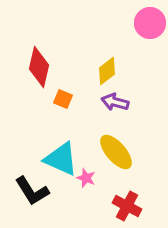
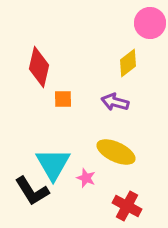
yellow diamond: moved 21 px right, 8 px up
orange square: rotated 24 degrees counterclockwise
yellow ellipse: rotated 24 degrees counterclockwise
cyan triangle: moved 8 px left, 5 px down; rotated 36 degrees clockwise
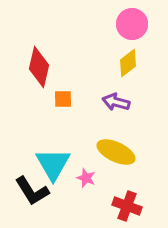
pink circle: moved 18 px left, 1 px down
purple arrow: moved 1 px right
red cross: rotated 8 degrees counterclockwise
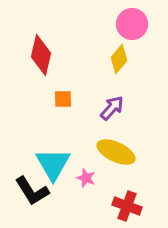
yellow diamond: moved 9 px left, 4 px up; rotated 12 degrees counterclockwise
red diamond: moved 2 px right, 12 px up
purple arrow: moved 4 px left, 6 px down; rotated 116 degrees clockwise
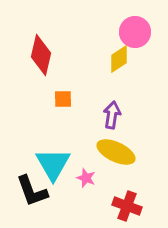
pink circle: moved 3 px right, 8 px down
yellow diamond: rotated 16 degrees clockwise
purple arrow: moved 7 px down; rotated 32 degrees counterclockwise
black L-shape: rotated 12 degrees clockwise
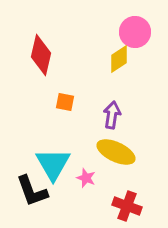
orange square: moved 2 px right, 3 px down; rotated 12 degrees clockwise
